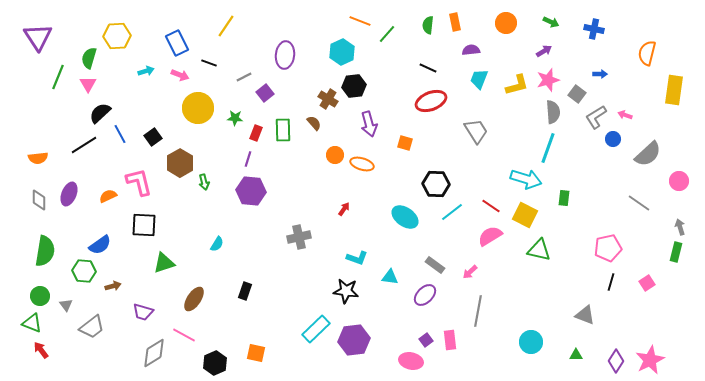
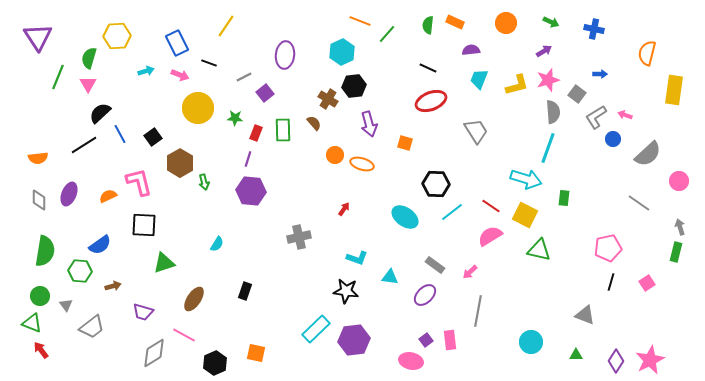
orange rectangle at (455, 22): rotated 54 degrees counterclockwise
green hexagon at (84, 271): moved 4 px left
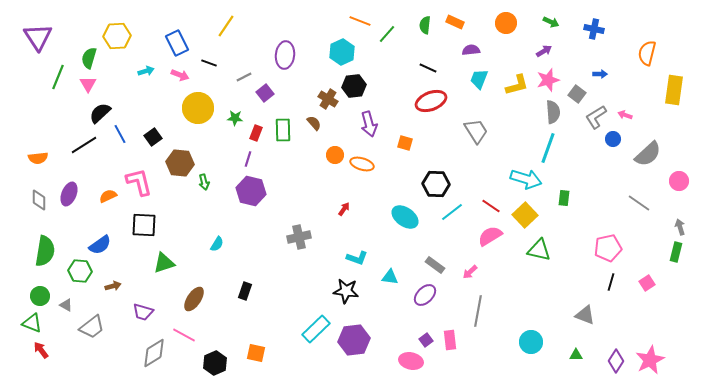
green semicircle at (428, 25): moved 3 px left
brown hexagon at (180, 163): rotated 24 degrees counterclockwise
purple hexagon at (251, 191): rotated 8 degrees clockwise
yellow square at (525, 215): rotated 20 degrees clockwise
gray triangle at (66, 305): rotated 24 degrees counterclockwise
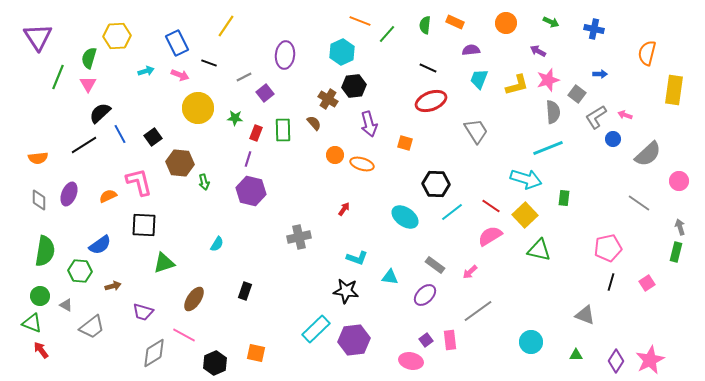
purple arrow at (544, 51): moved 6 px left; rotated 119 degrees counterclockwise
cyan line at (548, 148): rotated 48 degrees clockwise
gray line at (478, 311): rotated 44 degrees clockwise
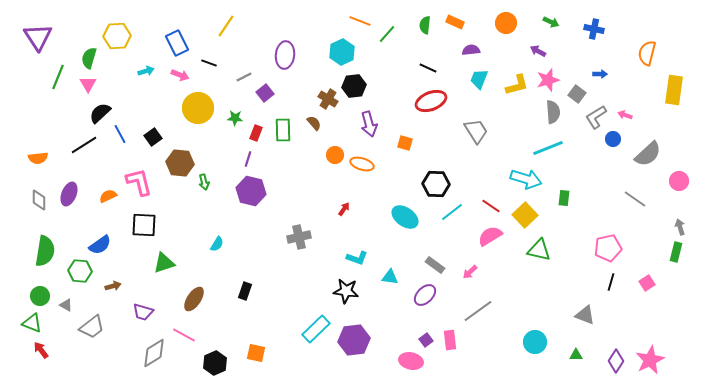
gray line at (639, 203): moved 4 px left, 4 px up
cyan circle at (531, 342): moved 4 px right
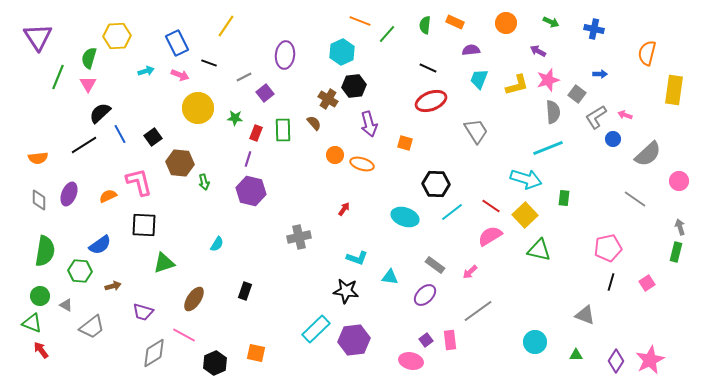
cyan ellipse at (405, 217): rotated 16 degrees counterclockwise
